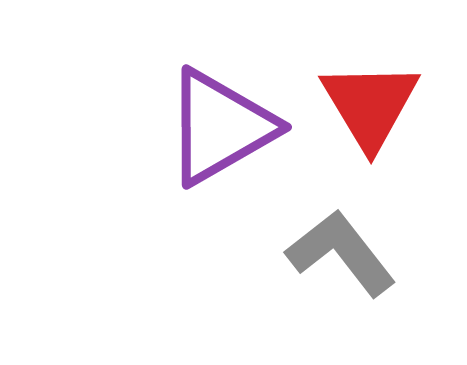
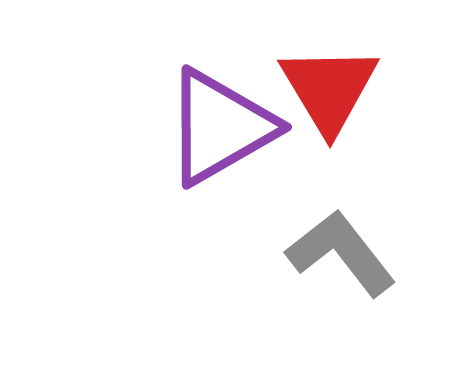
red triangle: moved 41 px left, 16 px up
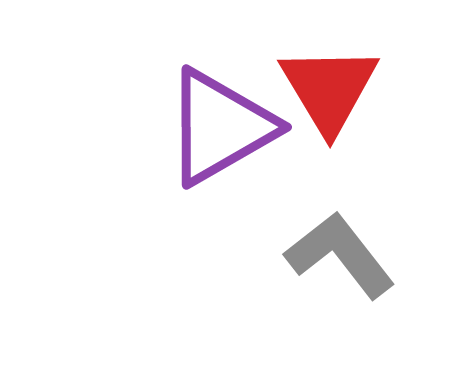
gray L-shape: moved 1 px left, 2 px down
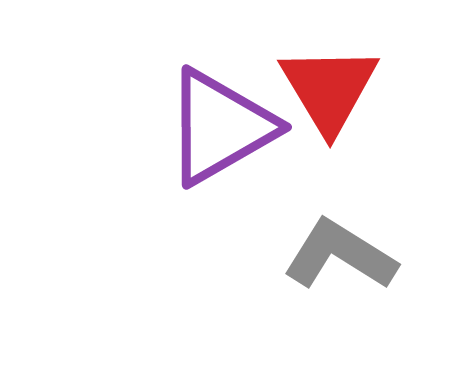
gray L-shape: rotated 20 degrees counterclockwise
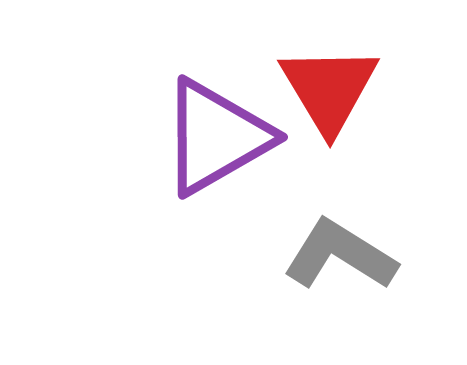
purple triangle: moved 4 px left, 10 px down
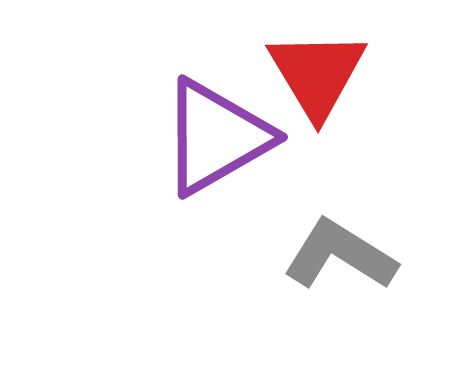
red triangle: moved 12 px left, 15 px up
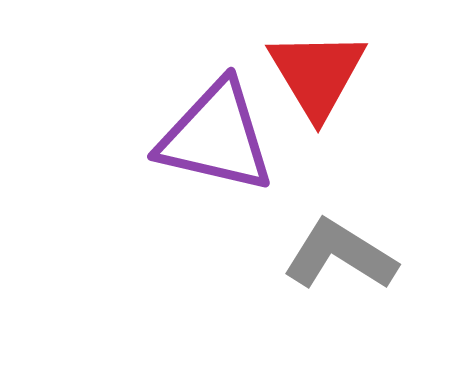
purple triangle: rotated 43 degrees clockwise
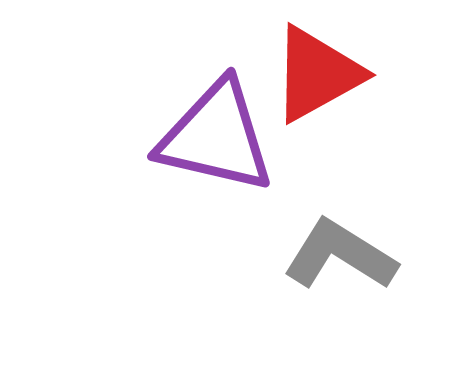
red triangle: rotated 32 degrees clockwise
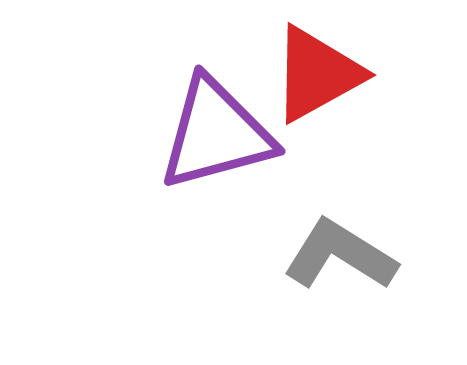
purple triangle: moved 3 px up; rotated 28 degrees counterclockwise
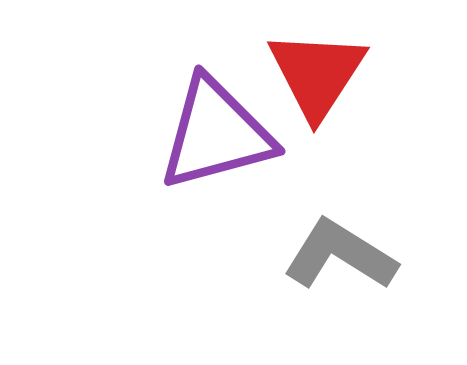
red triangle: rotated 28 degrees counterclockwise
